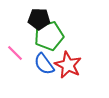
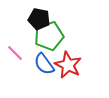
black pentagon: rotated 10 degrees clockwise
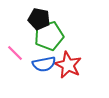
blue semicircle: rotated 65 degrees counterclockwise
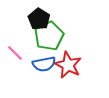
black pentagon: rotated 20 degrees clockwise
green pentagon: rotated 12 degrees counterclockwise
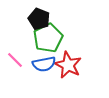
black pentagon: rotated 10 degrees counterclockwise
green pentagon: moved 1 px left, 2 px down
pink line: moved 7 px down
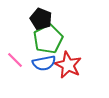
black pentagon: moved 2 px right
green pentagon: moved 1 px down
blue semicircle: moved 1 px up
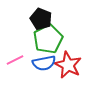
pink line: rotated 72 degrees counterclockwise
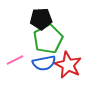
black pentagon: rotated 25 degrees counterclockwise
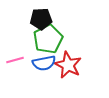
pink line: rotated 12 degrees clockwise
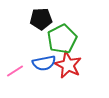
green pentagon: moved 14 px right
pink line: moved 11 px down; rotated 18 degrees counterclockwise
